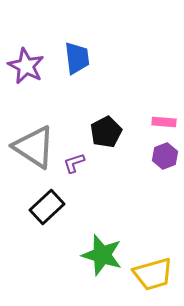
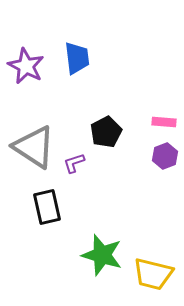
black rectangle: rotated 60 degrees counterclockwise
yellow trapezoid: rotated 30 degrees clockwise
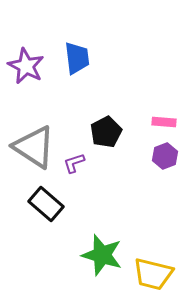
black rectangle: moved 1 px left, 3 px up; rotated 36 degrees counterclockwise
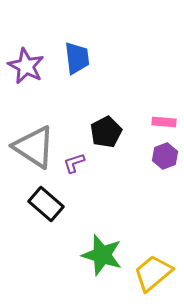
yellow trapezoid: moved 1 px up; rotated 126 degrees clockwise
